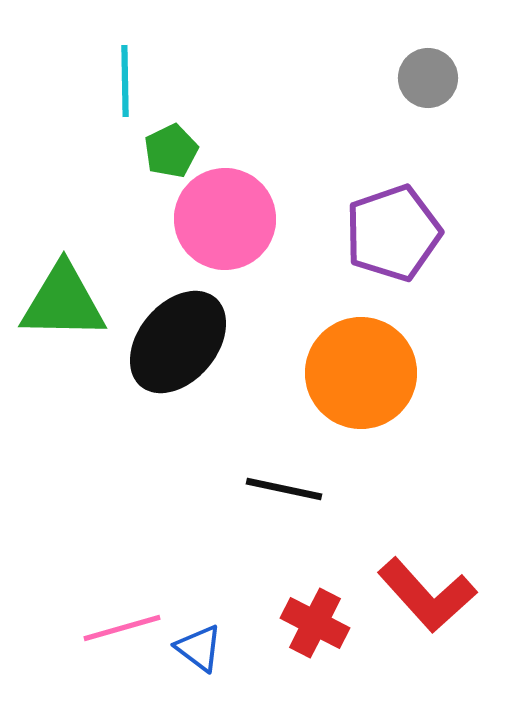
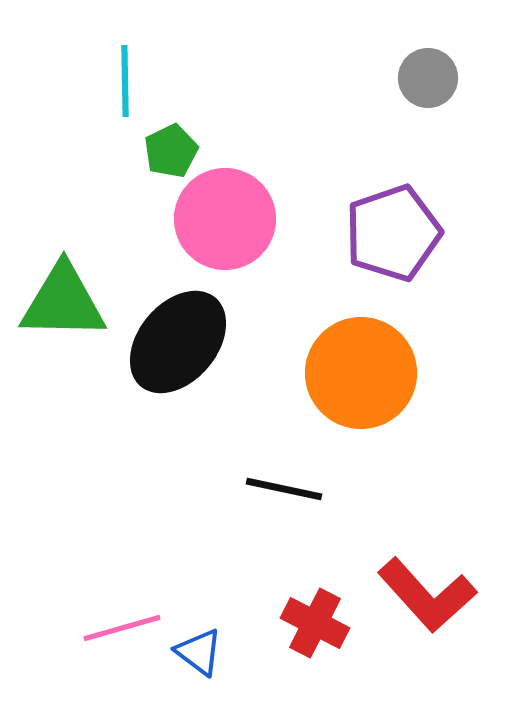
blue triangle: moved 4 px down
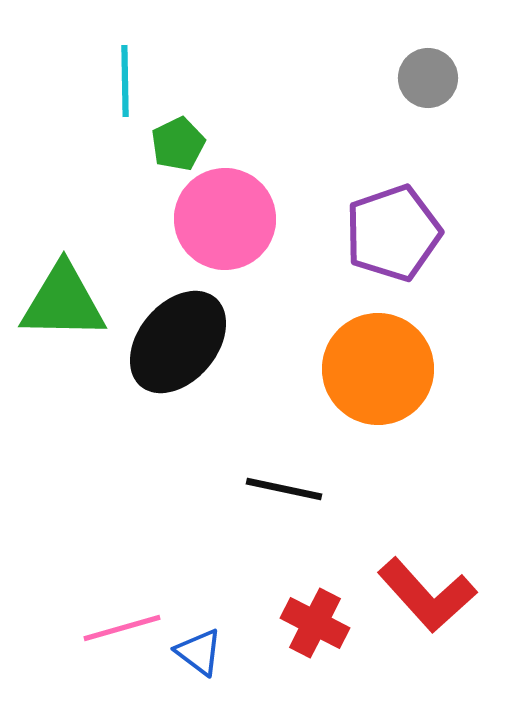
green pentagon: moved 7 px right, 7 px up
orange circle: moved 17 px right, 4 px up
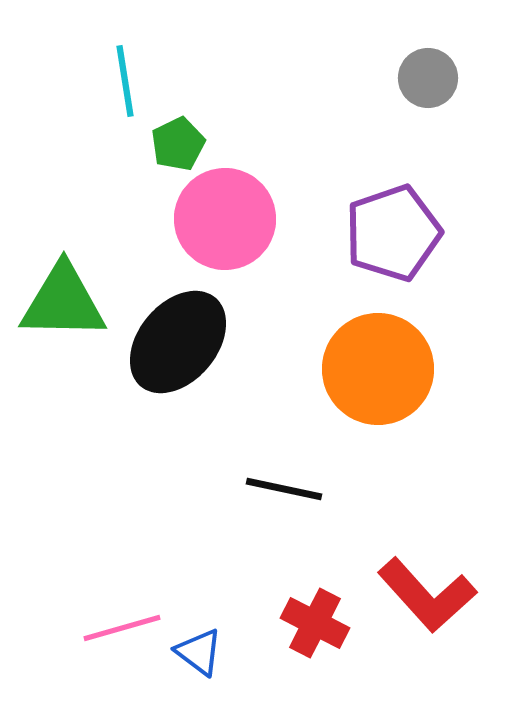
cyan line: rotated 8 degrees counterclockwise
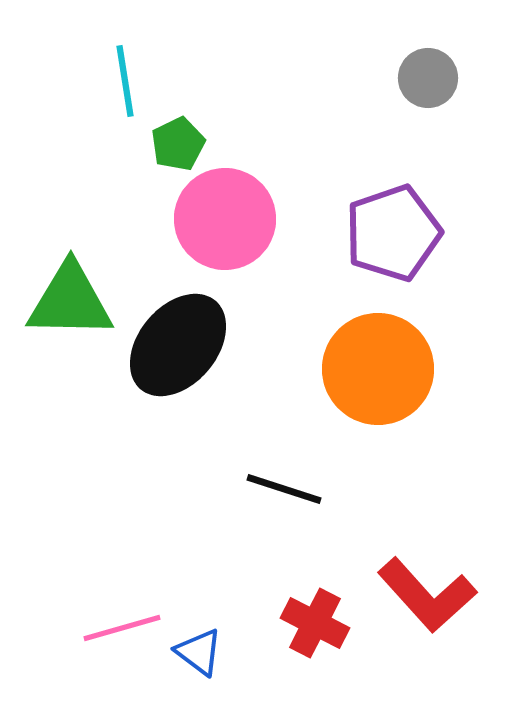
green triangle: moved 7 px right, 1 px up
black ellipse: moved 3 px down
black line: rotated 6 degrees clockwise
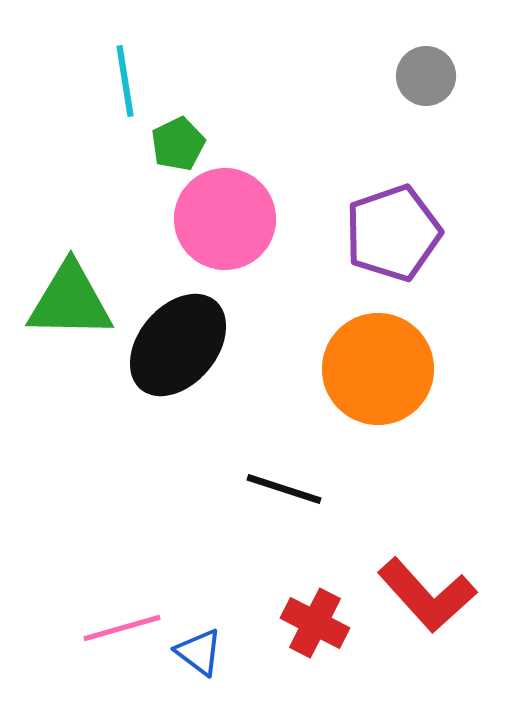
gray circle: moved 2 px left, 2 px up
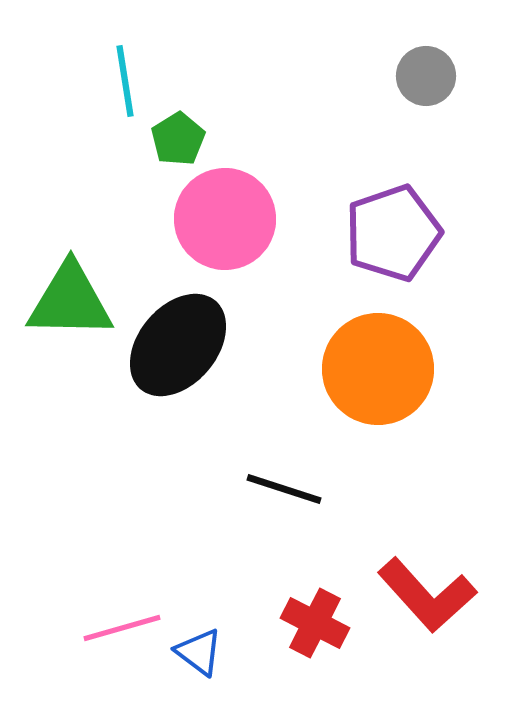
green pentagon: moved 5 px up; rotated 6 degrees counterclockwise
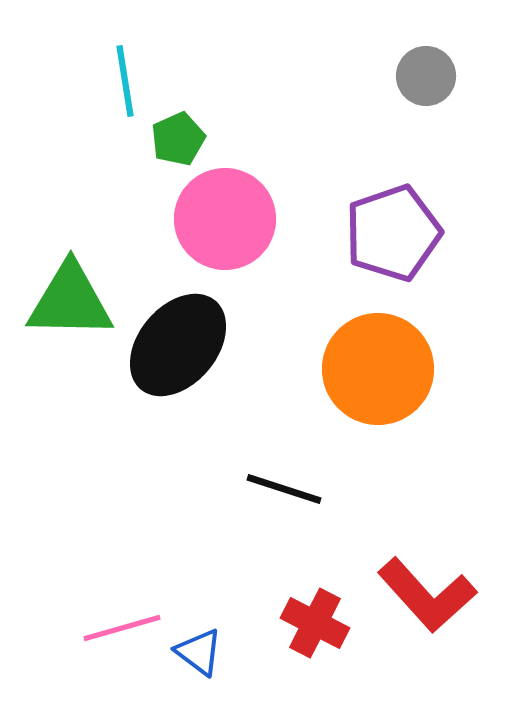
green pentagon: rotated 8 degrees clockwise
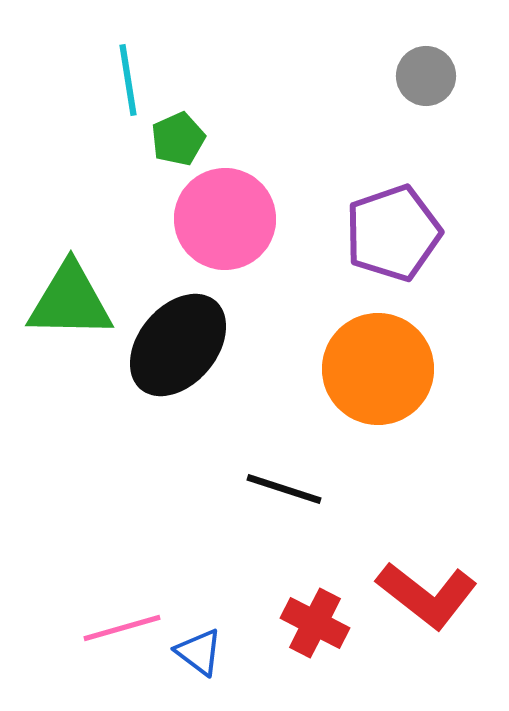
cyan line: moved 3 px right, 1 px up
red L-shape: rotated 10 degrees counterclockwise
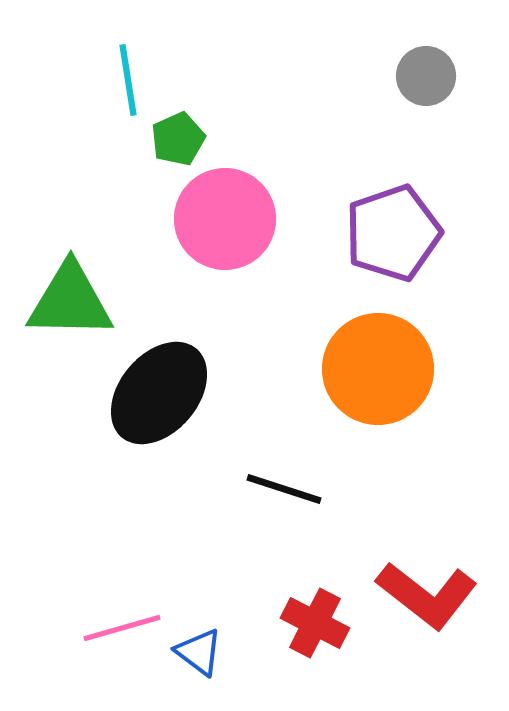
black ellipse: moved 19 px left, 48 px down
